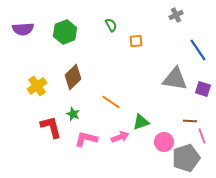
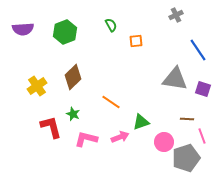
brown line: moved 3 px left, 2 px up
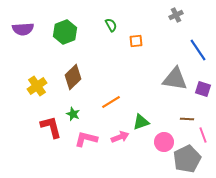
orange line: rotated 66 degrees counterclockwise
pink line: moved 1 px right, 1 px up
gray pentagon: moved 1 px right, 1 px down; rotated 8 degrees counterclockwise
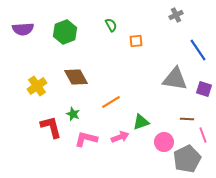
brown diamond: moved 3 px right; rotated 75 degrees counterclockwise
purple square: moved 1 px right
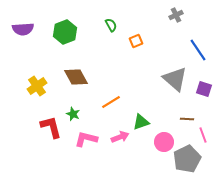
orange square: rotated 16 degrees counterclockwise
gray triangle: rotated 32 degrees clockwise
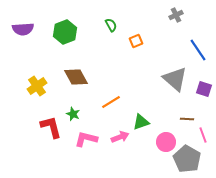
pink circle: moved 2 px right
gray pentagon: rotated 16 degrees counterclockwise
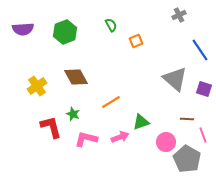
gray cross: moved 3 px right
blue line: moved 2 px right
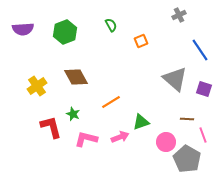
orange square: moved 5 px right
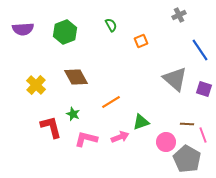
yellow cross: moved 1 px left, 1 px up; rotated 12 degrees counterclockwise
brown line: moved 5 px down
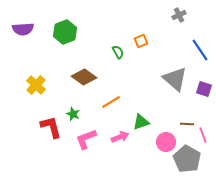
green semicircle: moved 7 px right, 27 px down
brown diamond: moved 8 px right; rotated 25 degrees counterclockwise
pink L-shape: rotated 35 degrees counterclockwise
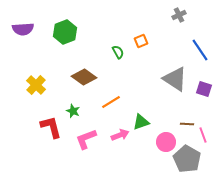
gray triangle: rotated 8 degrees counterclockwise
green star: moved 3 px up
pink arrow: moved 2 px up
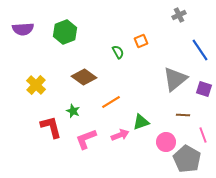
gray triangle: rotated 48 degrees clockwise
brown line: moved 4 px left, 9 px up
